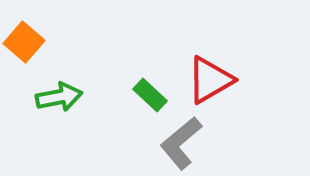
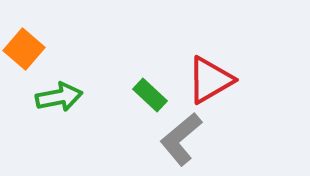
orange square: moved 7 px down
gray L-shape: moved 4 px up
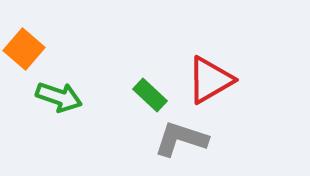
green arrow: rotated 30 degrees clockwise
gray L-shape: rotated 58 degrees clockwise
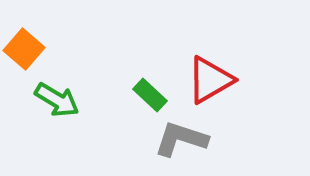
green arrow: moved 2 px left, 3 px down; rotated 12 degrees clockwise
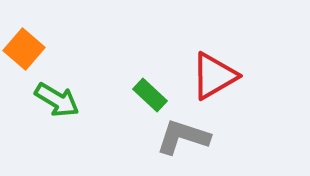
red triangle: moved 4 px right, 4 px up
gray L-shape: moved 2 px right, 2 px up
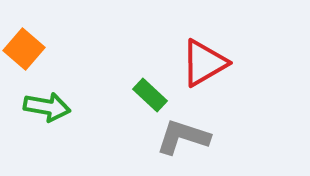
red triangle: moved 10 px left, 13 px up
green arrow: moved 10 px left, 7 px down; rotated 21 degrees counterclockwise
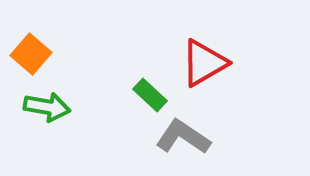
orange square: moved 7 px right, 5 px down
gray L-shape: rotated 16 degrees clockwise
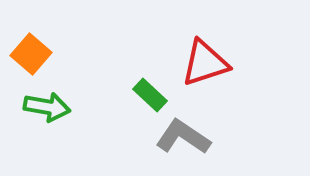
red triangle: moved 1 px right; rotated 12 degrees clockwise
